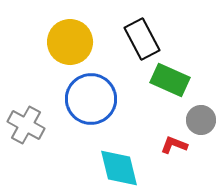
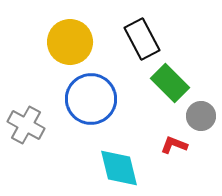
green rectangle: moved 3 px down; rotated 21 degrees clockwise
gray circle: moved 4 px up
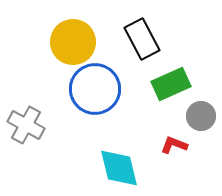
yellow circle: moved 3 px right
green rectangle: moved 1 px right, 1 px down; rotated 69 degrees counterclockwise
blue circle: moved 4 px right, 10 px up
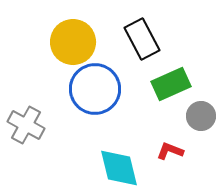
red L-shape: moved 4 px left, 6 px down
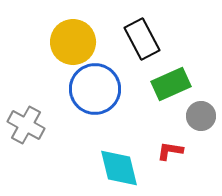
red L-shape: rotated 12 degrees counterclockwise
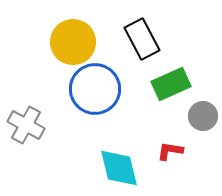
gray circle: moved 2 px right
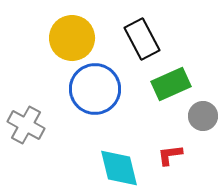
yellow circle: moved 1 px left, 4 px up
red L-shape: moved 4 px down; rotated 16 degrees counterclockwise
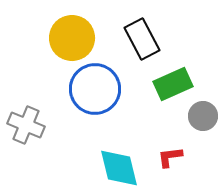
green rectangle: moved 2 px right
gray cross: rotated 6 degrees counterclockwise
red L-shape: moved 2 px down
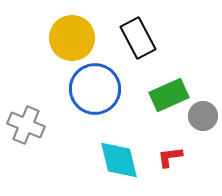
black rectangle: moved 4 px left, 1 px up
green rectangle: moved 4 px left, 11 px down
cyan diamond: moved 8 px up
